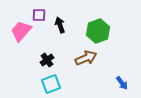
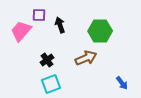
green hexagon: moved 2 px right; rotated 20 degrees clockwise
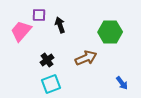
green hexagon: moved 10 px right, 1 px down
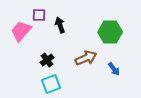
blue arrow: moved 8 px left, 14 px up
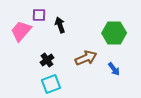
green hexagon: moved 4 px right, 1 px down
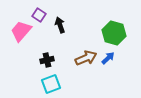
purple square: rotated 32 degrees clockwise
green hexagon: rotated 15 degrees clockwise
black cross: rotated 24 degrees clockwise
blue arrow: moved 6 px left, 11 px up; rotated 96 degrees counterclockwise
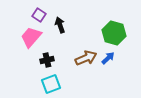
pink trapezoid: moved 10 px right, 6 px down
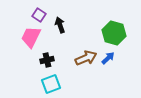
pink trapezoid: rotated 15 degrees counterclockwise
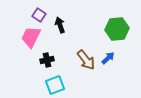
green hexagon: moved 3 px right, 4 px up; rotated 20 degrees counterclockwise
brown arrow: moved 2 px down; rotated 75 degrees clockwise
cyan square: moved 4 px right, 1 px down
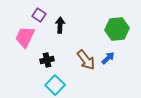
black arrow: rotated 21 degrees clockwise
pink trapezoid: moved 6 px left
cyan square: rotated 24 degrees counterclockwise
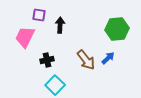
purple square: rotated 24 degrees counterclockwise
